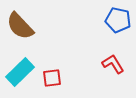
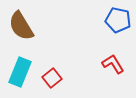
brown semicircle: moved 1 px right; rotated 12 degrees clockwise
cyan rectangle: rotated 24 degrees counterclockwise
red square: rotated 30 degrees counterclockwise
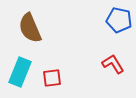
blue pentagon: moved 1 px right
brown semicircle: moved 9 px right, 2 px down; rotated 8 degrees clockwise
red square: rotated 30 degrees clockwise
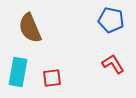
blue pentagon: moved 8 px left
cyan rectangle: moved 2 px left; rotated 12 degrees counterclockwise
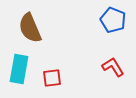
blue pentagon: moved 2 px right; rotated 10 degrees clockwise
red L-shape: moved 3 px down
cyan rectangle: moved 1 px right, 3 px up
